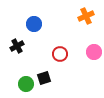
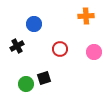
orange cross: rotated 21 degrees clockwise
red circle: moved 5 px up
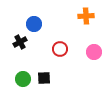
black cross: moved 3 px right, 4 px up
black square: rotated 16 degrees clockwise
green circle: moved 3 px left, 5 px up
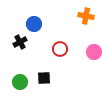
orange cross: rotated 14 degrees clockwise
green circle: moved 3 px left, 3 px down
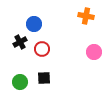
red circle: moved 18 px left
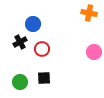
orange cross: moved 3 px right, 3 px up
blue circle: moved 1 px left
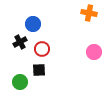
black square: moved 5 px left, 8 px up
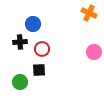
orange cross: rotated 14 degrees clockwise
black cross: rotated 24 degrees clockwise
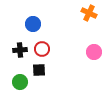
black cross: moved 8 px down
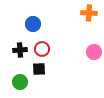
orange cross: rotated 21 degrees counterclockwise
black square: moved 1 px up
